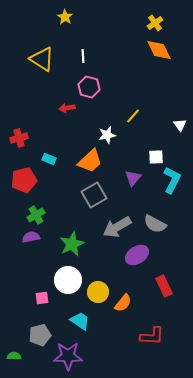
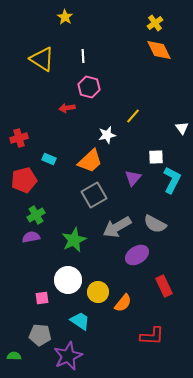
white triangle: moved 2 px right, 3 px down
green star: moved 2 px right, 4 px up
gray pentagon: rotated 20 degrees clockwise
purple star: rotated 24 degrees counterclockwise
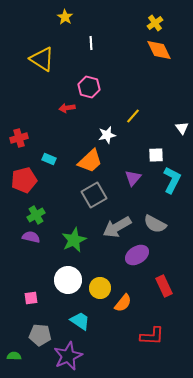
white line: moved 8 px right, 13 px up
white square: moved 2 px up
purple semicircle: rotated 24 degrees clockwise
yellow circle: moved 2 px right, 4 px up
pink square: moved 11 px left
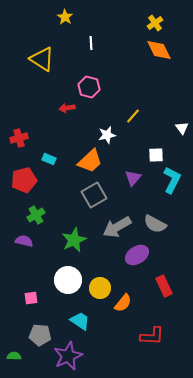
purple semicircle: moved 7 px left, 4 px down
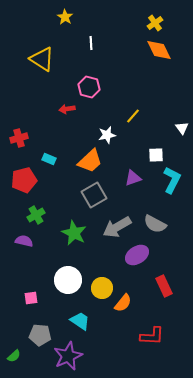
red arrow: moved 1 px down
purple triangle: rotated 30 degrees clockwise
green star: moved 7 px up; rotated 20 degrees counterclockwise
yellow circle: moved 2 px right
green semicircle: rotated 136 degrees clockwise
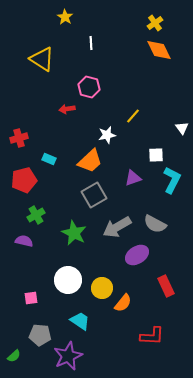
red rectangle: moved 2 px right
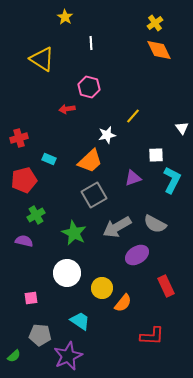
white circle: moved 1 px left, 7 px up
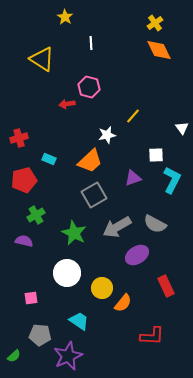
red arrow: moved 5 px up
cyan trapezoid: moved 1 px left
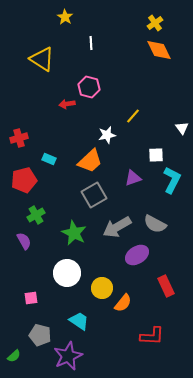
purple semicircle: rotated 48 degrees clockwise
gray pentagon: rotated 10 degrees clockwise
